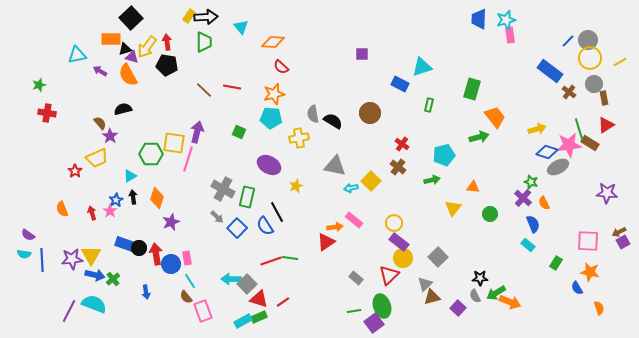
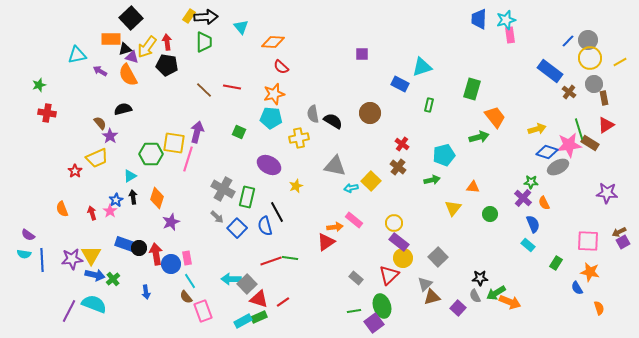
green star at (531, 182): rotated 16 degrees counterclockwise
blue semicircle at (265, 226): rotated 18 degrees clockwise
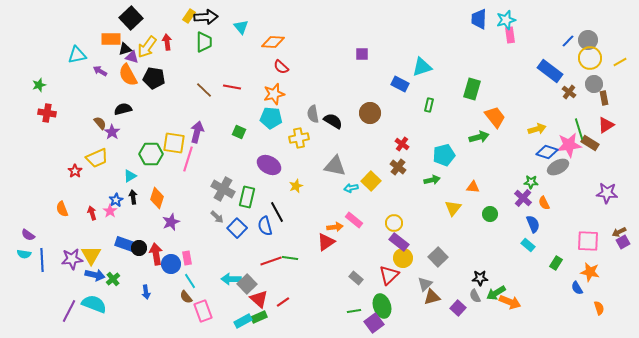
black pentagon at (167, 65): moved 13 px left, 13 px down
purple star at (110, 136): moved 2 px right, 4 px up
red triangle at (259, 299): rotated 24 degrees clockwise
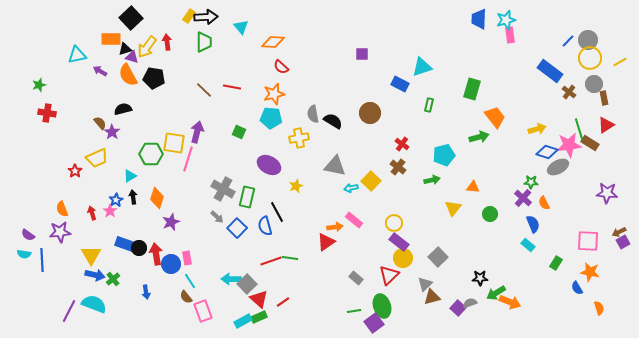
purple star at (72, 259): moved 12 px left, 27 px up
gray semicircle at (475, 296): moved 5 px left, 7 px down; rotated 96 degrees clockwise
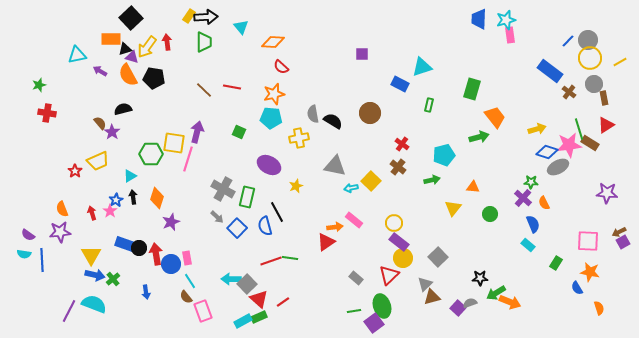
yellow trapezoid at (97, 158): moved 1 px right, 3 px down
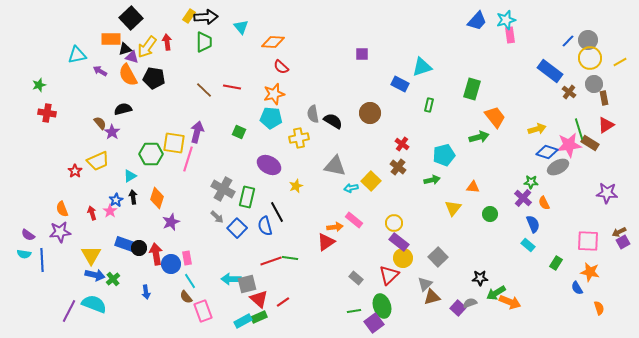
blue trapezoid at (479, 19): moved 2 px left, 2 px down; rotated 140 degrees counterclockwise
gray square at (247, 284): rotated 30 degrees clockwise
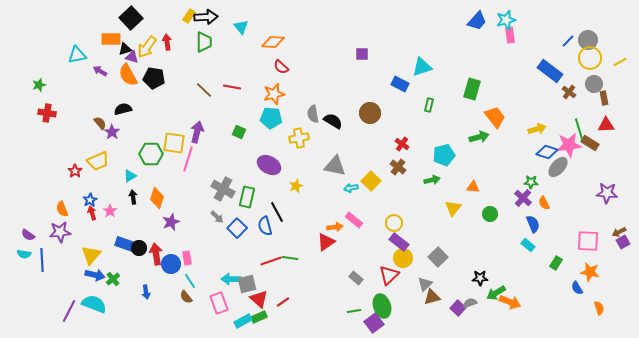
red triangle at (606, 125): rotated 30 degrees clockwise
gray ellipse at (558, 167): rotated 20 degrees counterclockwise
blue star at (116, 200): moved 26 px left
yellow triangle at (91, 255): rotated 10 degrees clockwise
pink rectangle at (203, 311): moved 16 px right, 8 px up
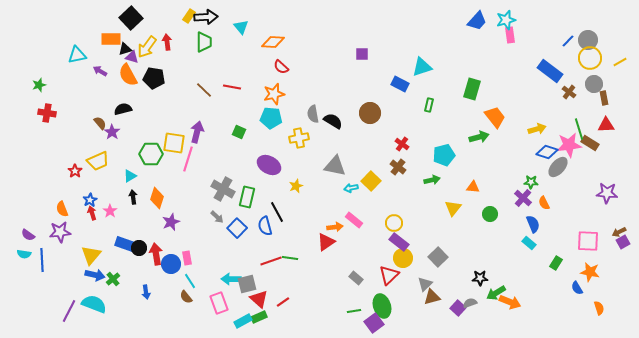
cyan rectangle at (528, 245): moved 1 px right, 2 px up
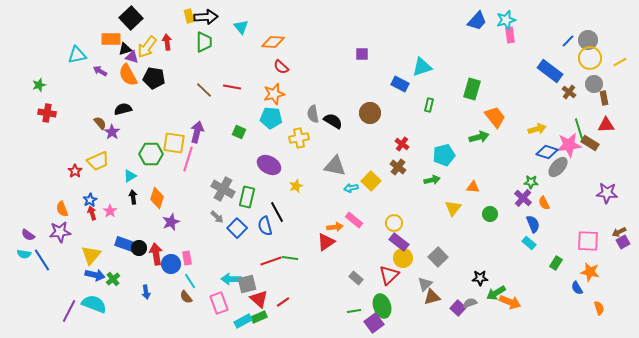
yellow rectangle at (189, 16): rotated 48 degrees counterclockwise
blue line at (42, 260): rotated 30 degrees counterclockwise
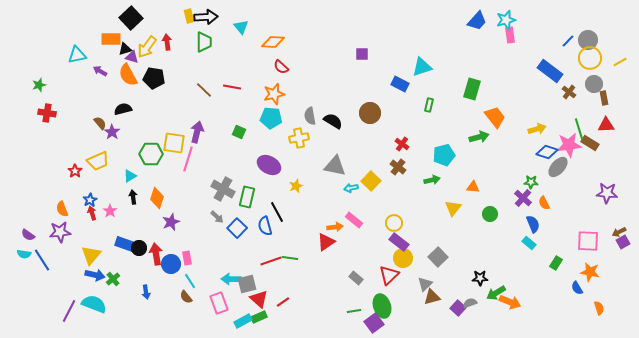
gray semicircle at (313, 114): moved 3 px left, 2 px down
